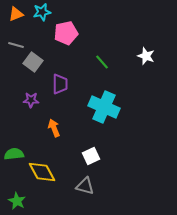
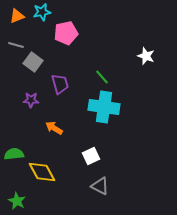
orange triangle: moved 1 px right, 2 px down
green line: moved 15 px down
purple trapezoid: rotated 15 degrees counterclockwise
cyan cross: rotated 16 degrees counterclockwise
orange arrow: rotated 36 degrees counterclockwise
gray triangle: moved 15 px right; rotated 12 degrees clockwise
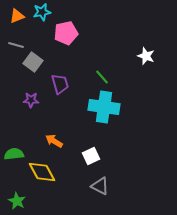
orange arrow: moved 13 px down
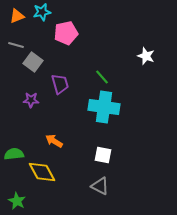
white square: moved 12 px right, 1 px up; rotated 36 degrees clockwise
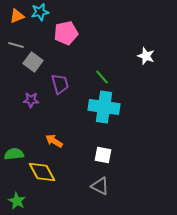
cyan star: moved 2 px left
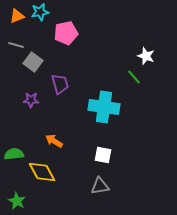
green line: moved 32 px right
gray triangle: rotated 36 degrees counterclockwise
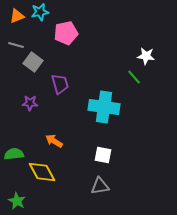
white star: rotated 12 degrees counterclockwise
purple star: moved 1 px left, 3 px down
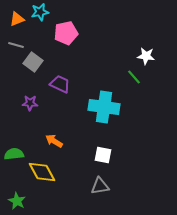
orange triangle: moved 3 px down
purple trapezoid: rotated 50 degrees counterclockwise
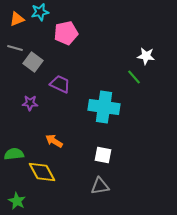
gray line: moved 1 px left, 3 px down
